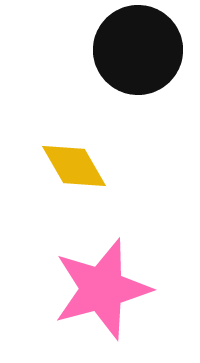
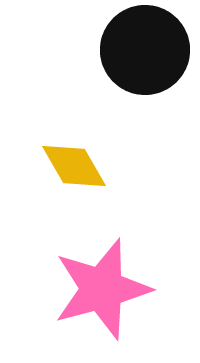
black circle: moved 7 px right
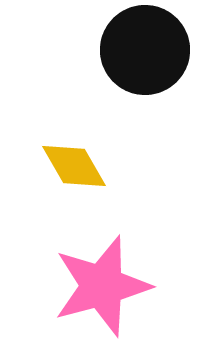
pink star: moved 3 px up
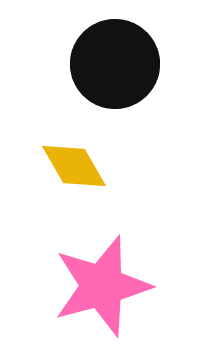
black circle: moved 30 px left, 14 px down
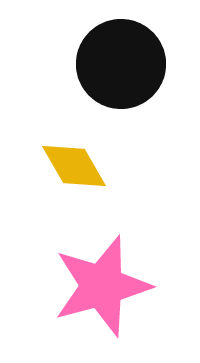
black circle: moved 6 px right
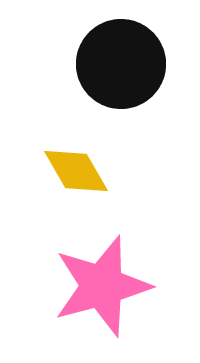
yellow diamond: moved 2 px right, 5 px down
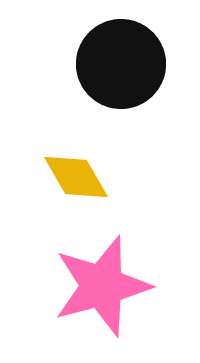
yellow diamond: moved 6 px down
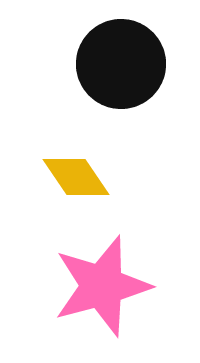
yellow diamond: rotated 4 degrees counterclockwise
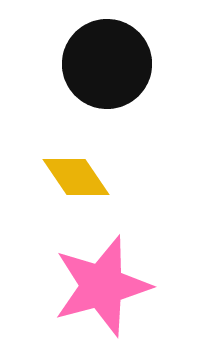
black circle: moved 14 px left
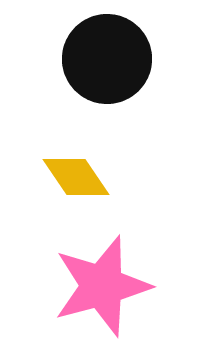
black circle: moved 5 px up
